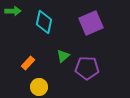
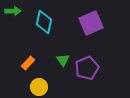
green triangle: moved 4 px down; rotated 24 degrees counterclockwise
purple pentagon: rotated 25 degrees counterclockwise
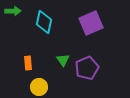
orange rectangle: rotated 48 degrees counterclockwise
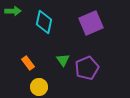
orange rectangle: rotated 32 degrees counterclockwise
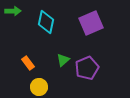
cyan diamond: moved 2 px right
green triangle: rotated 24 degrees clockwise
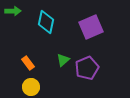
purple square: moved 4 px down
yellow circle: moved 8 px left
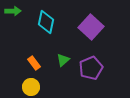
purple square: rotated 25 degrees counterclockwise
orange rectangle: moved 6 px right
purple pentagon: moved 4 px right
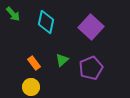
green arrow: moved 3 px down; rotated 49 degrees clockwise
green triangle: moved 1 px left
